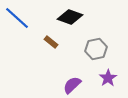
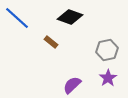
gray hexagon: moved 11 px right, 1 px down
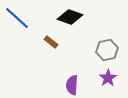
purple semicircle: rotated 42 degrees counterclockwise
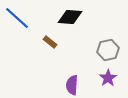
black diamond: rotated 15 degrees counterclockwise
brown rectangle: moved 1 px left
gray hexagon: moved 1 px right
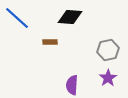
brown rectangle: rotated 40 degrees counterclockwise
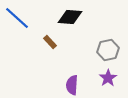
brown rectangle: rotated 48 degrees clockwise
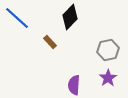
black diamond: rotated 50 degrees counterclockwise
purple semicircle: moved 2 px right
